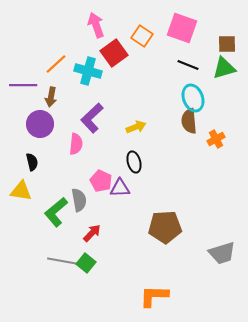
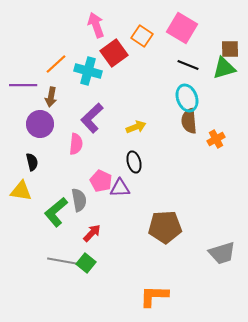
pink square: rotated 12 degrees clockwise
brown square: moved 3 px right, 5 px down
cyan ellipse: moved 6 px left
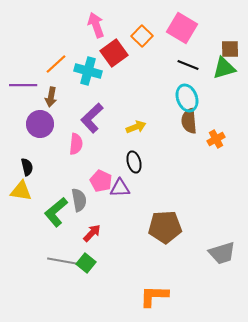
orange square: rotated 10 degrees clockwise
black semicircle: moved 5 px left, 5 px down
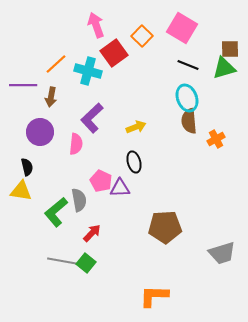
purple circle: moved 8 px down
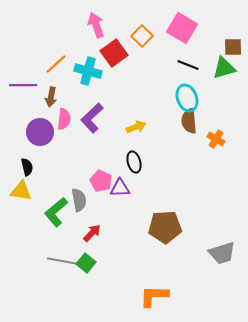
brown square: moved 3 px right, 2 px up
orange cross: rotated 30 degrees counterclockwise
pink semicircle: moved 12 px left, 25 px up
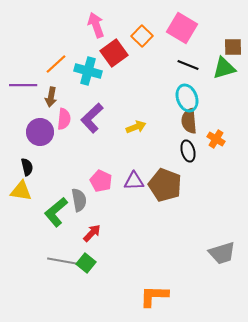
black ellipse: moved 54 px right, 11 px up
purple triangle: moved 14 px right, 7 px up
brown pentagon: moved 42 px up; rotated 24 degrees clockwise
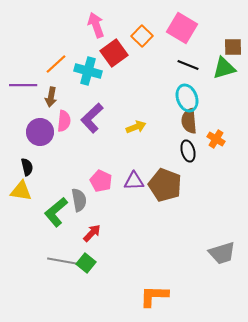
pink semicircle: moved 2 px down
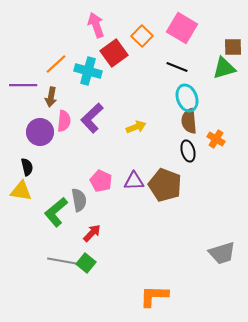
black line: moved 11 px left, 2 px down
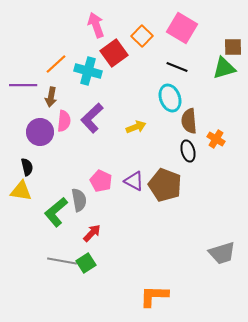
cyan ellipse: moved 17 px left
purple triangle: rotated 30 degrees clockwise
green square: rotated 18 degrees clockwise
